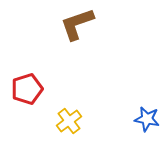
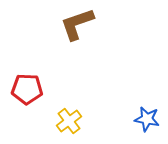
red pentagon: rotated 20 degrees clockwise
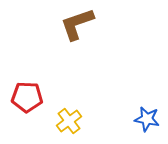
red pentagon: moved 8 px down
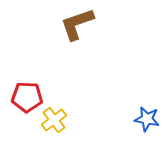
yellow cross: moved 15 px left, 1 px up
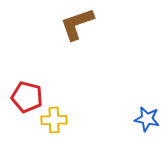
red pentagon: rotated 12 degrees clockwise
yellow cross: rotated 35 degrees clockwise
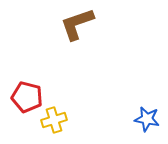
yellow cross: rotated 15 degrees counterclockwise
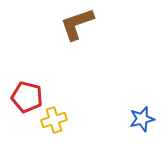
blue star: moved 5 px left; rotated 25 degrees counterclockwise
